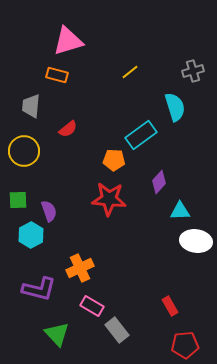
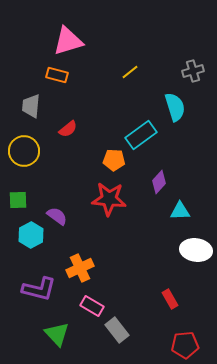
purple semicircle: moved 8 px right, 5 px down; rotated 35 degrees counterclockwise
white ellipse: moved 9 px down
red rectangle: moved 7 px up
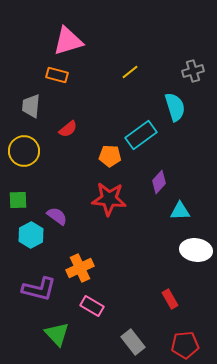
orange pentagon: moved 4 px left, 4 px up
gray rectangle: moved 16 px right, 12 px down
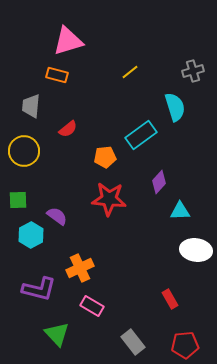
orange pentagon: moved 5 px left, 1 px down; rotated 10 degrees counterclockwise
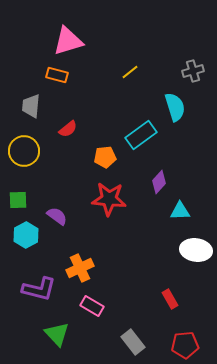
cyan hexagon: moved 5 px left
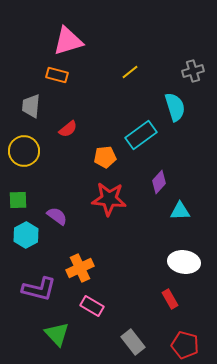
white ellipse: moved 12 px left, 12 px down
red pentagon: rotated 20 degrees clockwise
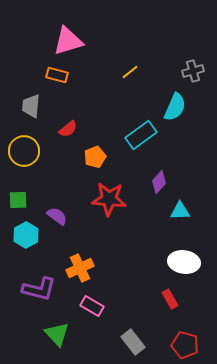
cyan semicircle: rotated 40 degrees clockwise
orange pentagon: moved 10 px left; rotated 15 degrees counterclockwise
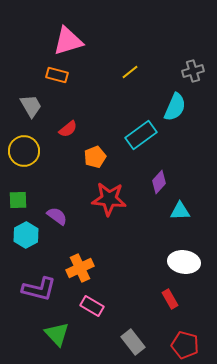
gray trapezoid: rotated 145 degrees clockwise
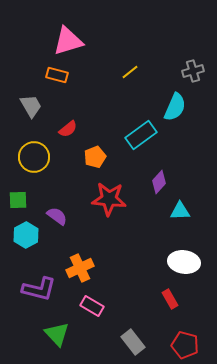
yellow circle: moved 10 px right, 6 px down
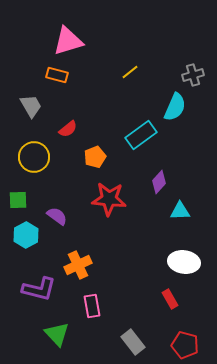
gray cross: moved 4 px down
orange cross: moved 2 px left, 3 px up
pink rectangle: rotated 50 degrees clockwise
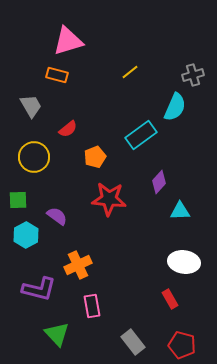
red pentagon: moved 3 px left
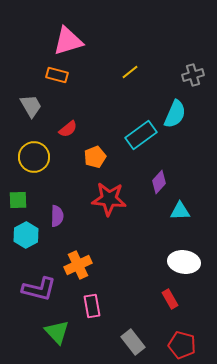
cyan semicircle: moved 7 px down
purple semicircle: rotated 55 degrees clockwise
green triangle: moved 2 px up
